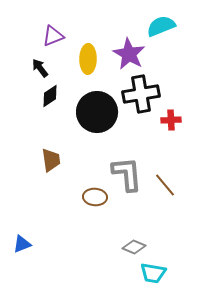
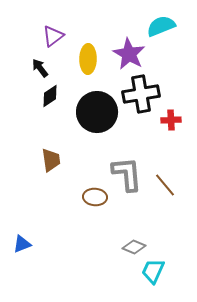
purple triangle: rotated 15 degrees counterclockwise
cyan trapezoid: moved 2 px up; rotated 104 degrees clockwise
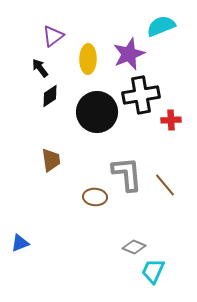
purple star: rotated 20 degrees clockwise
black cross: moved 1 px down
blue triangle: moved 2 px left, 1 px up
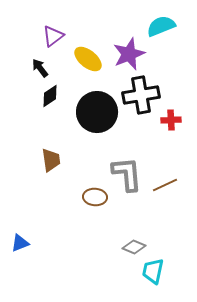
yellow ellipse: rotated 52 degrees counterclockwise
brown line: rotated 75 degrees counterclockwise
cyan trapezoid: rotated 12 degrees counterclockwise
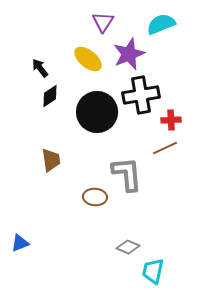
cyan semicircle: moved 2 px up
purple triangle: moved 50 px right, 14 px up; rotated 20 degrees counterclockwise
brown line: moved 37 px up
gray diamond: moved 6 px left
